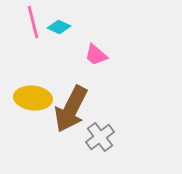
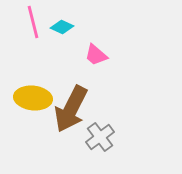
cyan diamond: moved 3 px right
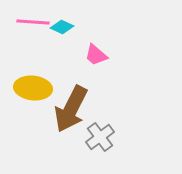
pink line: rotated 72 degrees counterclockwise
yellow ellipse: moved 10 px up
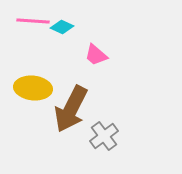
pink line: moved 1 px up
gray cross: moved 4 px right, 1 px up
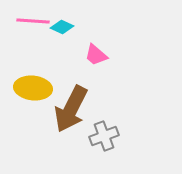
gray cross: rotated 16 degrees clockwise
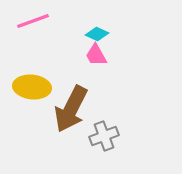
pink line: rotated 24 degrees counterclockwise
cyan diamond: moved 35 px right, 7 px down
pink trapezoid: rotated 20 degrees clockwise
yellow ellipse: moved 1 px left, 1 px up
